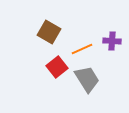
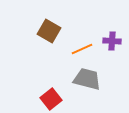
brown square: moved 1 px up
red square: moved 6 px left, 32 px down
gray trapezoid: rotated 44 degrees counterclockwise
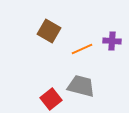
gray trapezoid: moved 6 px left, 7 px down
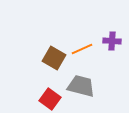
brown square: moved 5 px right, 27 px down
red square: moved 1 px left; rotated 15 degrees counterclockwise
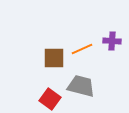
brown square: rotated 30 degrees counterclockwise
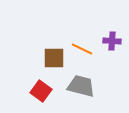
orange line: rotated 50 degrees clockwise
red square: moved 9 px left, 8 px up
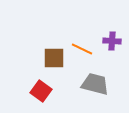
gray trapezoid: moved 14 px right, 2 px up
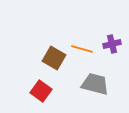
purple cross: moved 3 px down; rotated 18 degrees counterclockwise
orange line: rotated 10 degrees counterclockwise
brown square: rotated 30 degrees clockwise
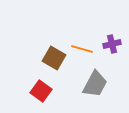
gray trapezoid: rotated 104 degrees clockwise
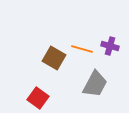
purple cross: moved 2 px left, 2 px down; rotated 30 degrees clockwise
red square: moved 3 px left, 7 px down
